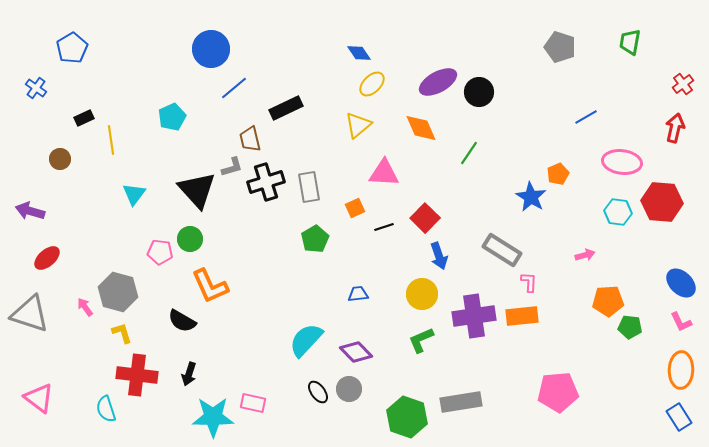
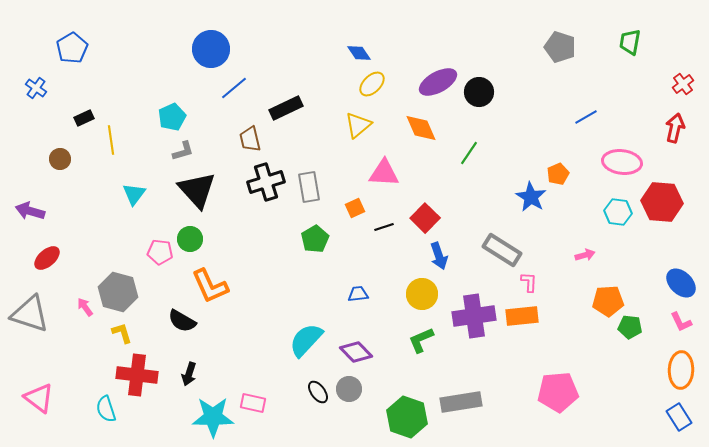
gray L-shape at (232, 167): moved 49 px left, 16 px up
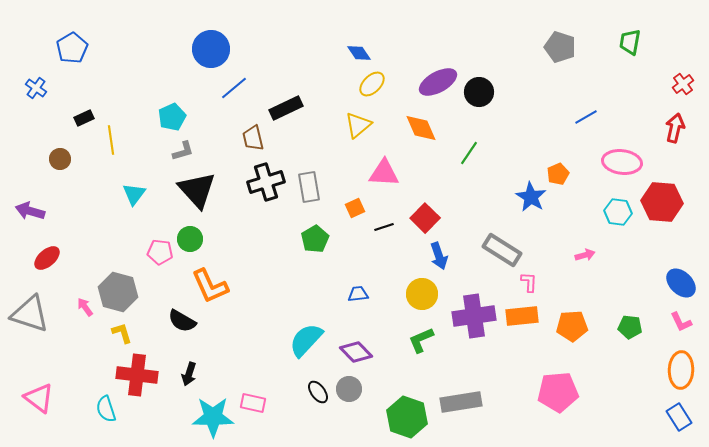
brown trapezoid at (250, 139): moved 3 px right, 1 px up
orange pentagon at (608, 301): moved 36 px left, 25 px down
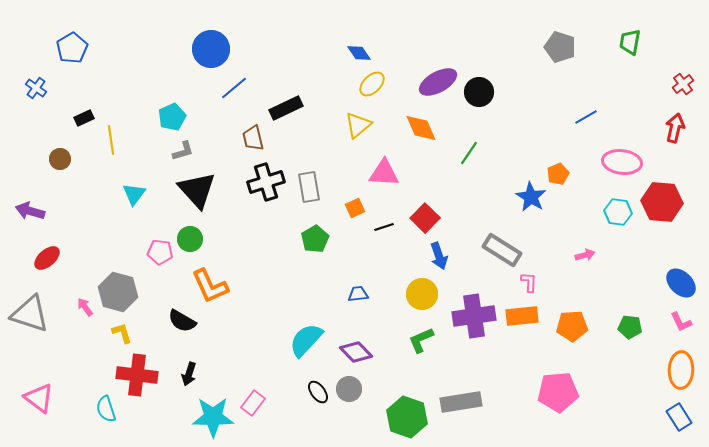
pink rectangle at (253, 403): rotated 65 degrees counterclockwise
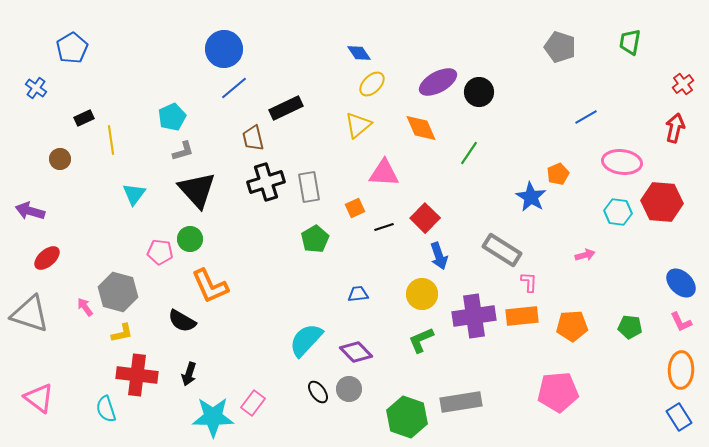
blue circle at (211, 49): moved 13 px right
yellow L-shape at (122, 333): rotated 95 degrees clockwise
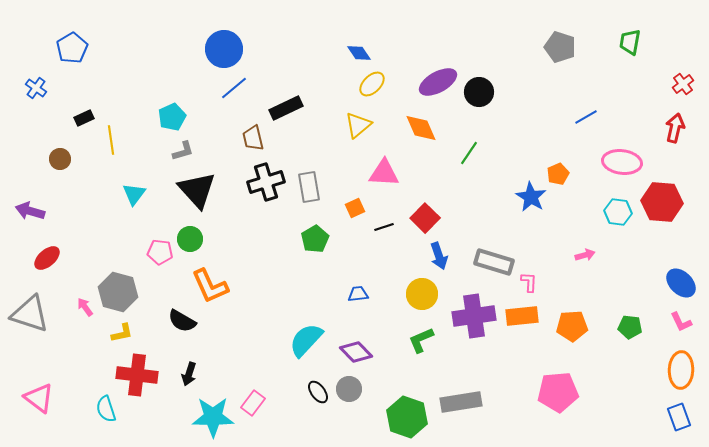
gray rectangle at (502, 250): moved 8 px left, 12 px down; rotated 15 degrees counterclockwise
blue rectangle at (679, 417): rotated 12 degrees clockwise
